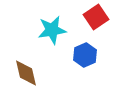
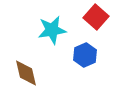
red square: rotated 15 degrees counterclockwise
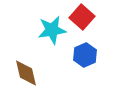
red square: moved 14 px left
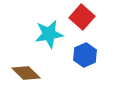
cyan star: moved 3 px left, 4 px down
brown diamond: rotated 32 degrees counterclockwise
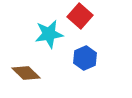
red square: moved 2 px left, 1 px up
blue hexagon: moved 3 px down
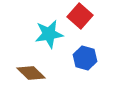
blue hexagon: rotated 20 degrees counterclockwise
brown diamond: moved 5 px right
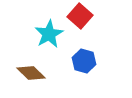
cyan star: rotated 20 degrees counterclockwise
blue hexagon: moved 1 px left, 3 px down
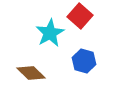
cyan star: moved 1 px right, 1 px up
